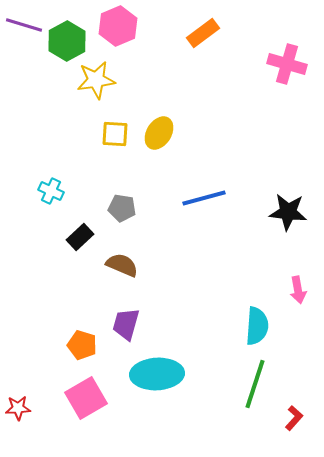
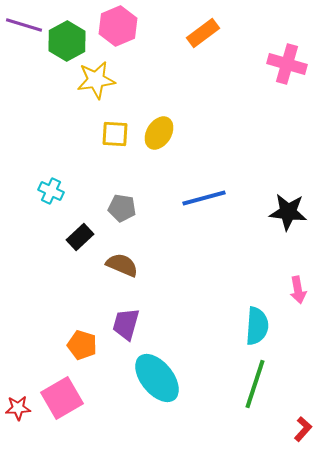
cyan ellipse: moved 4 px down; rotated 54 degrees clockwise
pink square: moved 24 px left
red L-shape: moved 9 px right, 11 px down
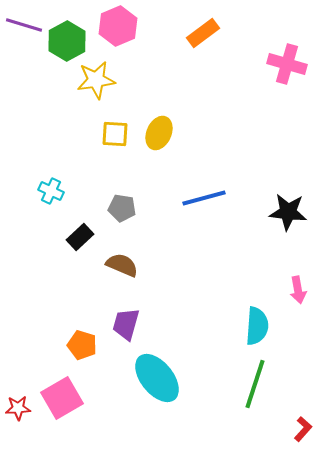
yellow ellipse: rotated 8 degrees counterclockwise
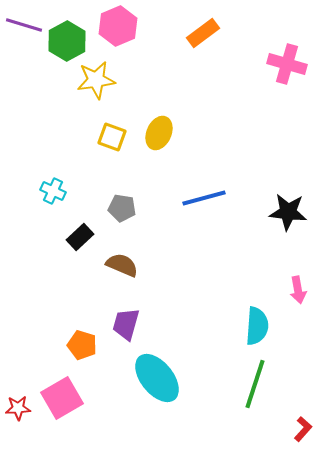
yellow square: moved 3 px left, 3 px down; rotated 16 degrees clockwise
cyan cross: moved 2 px right
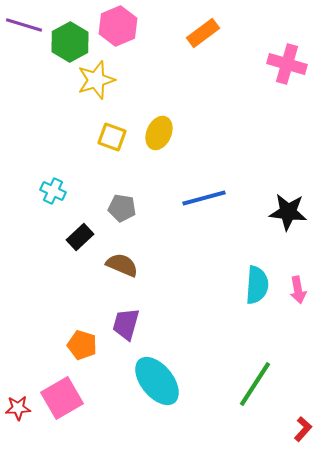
green hexagon: moved 3 px right, 1 px down
yellow star: rotated 9 degrees counterclockwise
cyan semicircle: moved 41 px up
cyan ellipse: moved 3 px down
green line: rotated 15 degrees clockwise
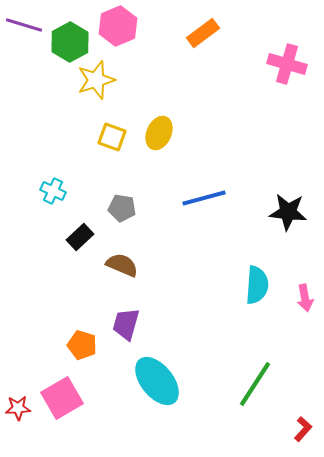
pink arrow: moved 7 px right, 8 px down
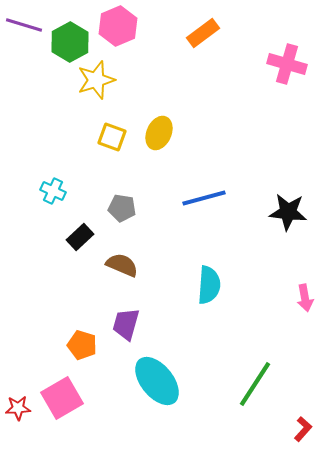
cyan semicircle: moved 48 px left
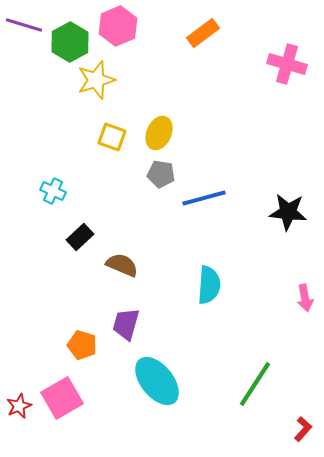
gray pentagon: moved 39 px right, 34 px up
red star: moved 1 px right, 2 px up; rotated 20 degrees counterclockwise
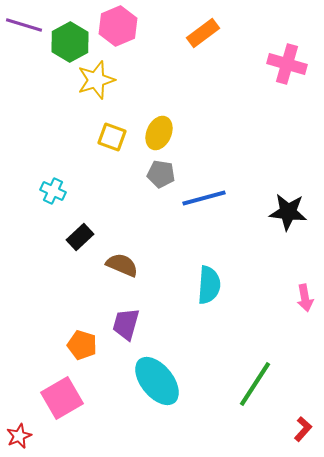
red star: moved 30 px down
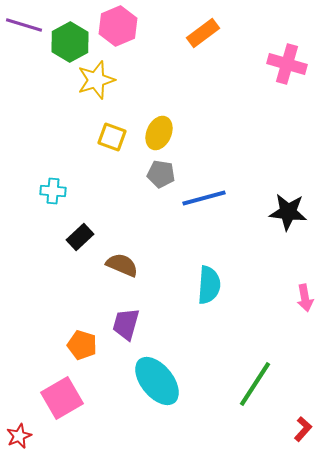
cyan cross: rotated 20 degrees counterclockwise
